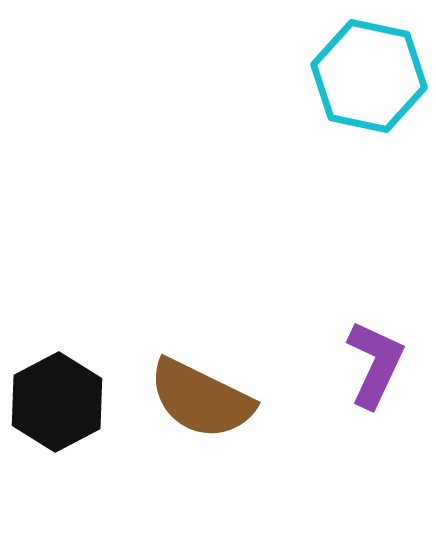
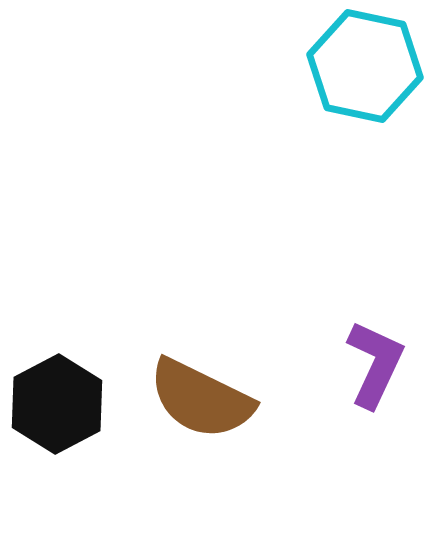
cyan hexagon: moved 4 px left, 10 px up
black hexagon: moved 2 px down
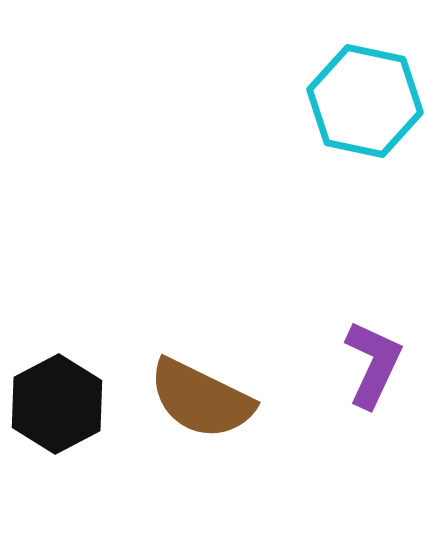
cyan hexagon: moved 35 px down
purple L-shape: moved 2 px left
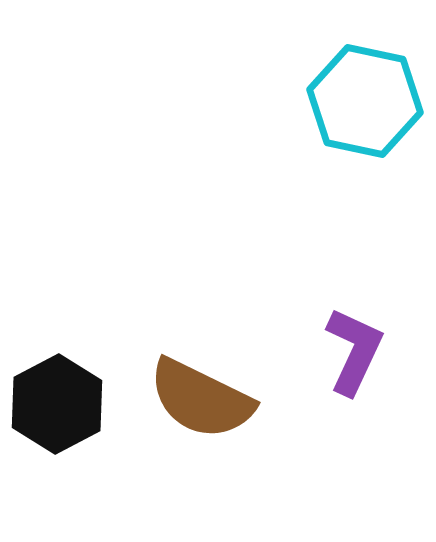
purple L-shape: moved 19 px left, 13 px up
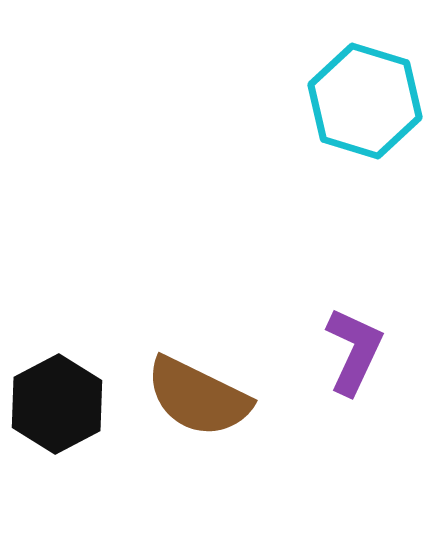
cyan hexagon: rotated 5 degrees clockwise
brown semicircle: moved 3 px left, 2 px up
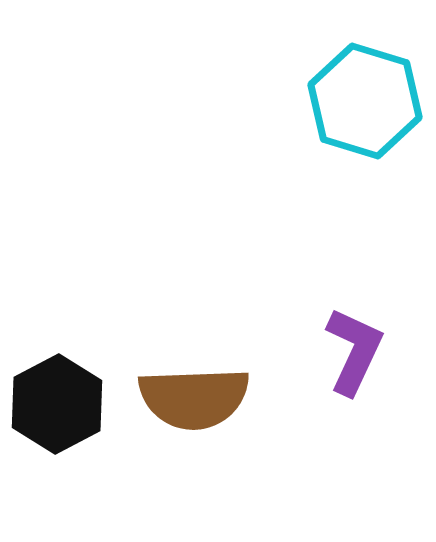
brown semicircle: moved 4 px left, 1 px down; rotated 28 degrees counterclockwise
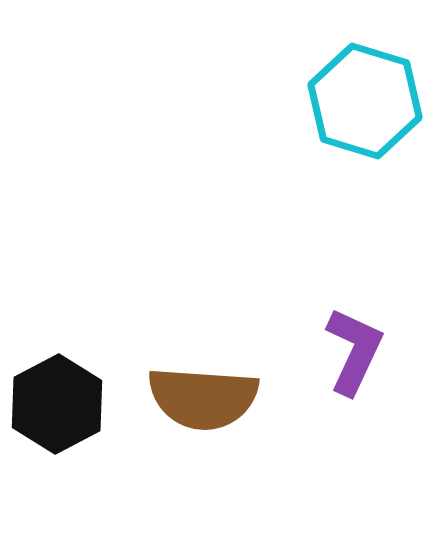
brown semicircle: moved 9 px right; rotated 6 degrees clockwise
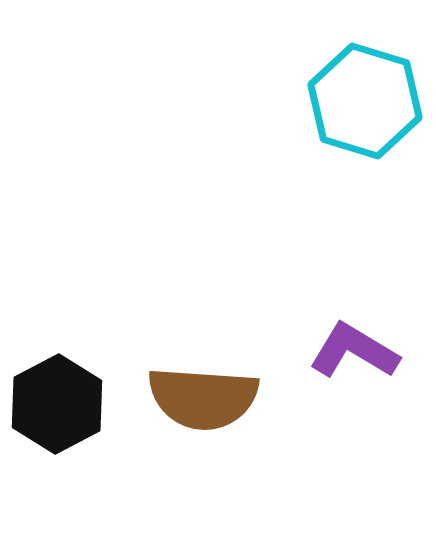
purple L-shape: rotated 84 degrees counterclockwise
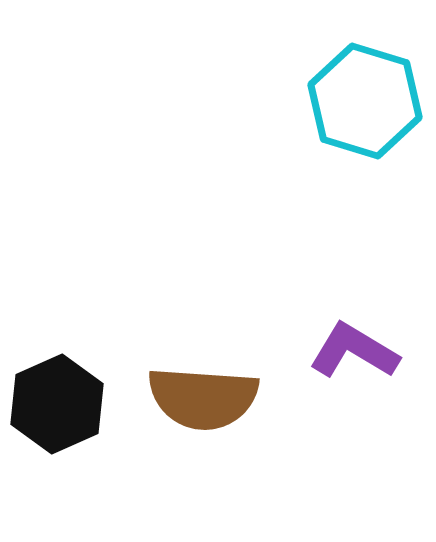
black hexagon: rotated 4 degrees clockwise
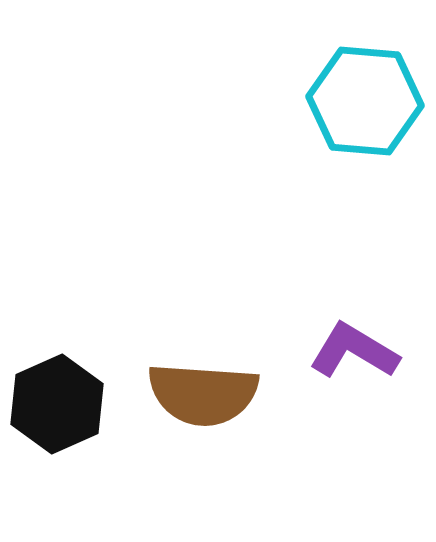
cyan hexagon: rotated 12 degrees counterclockwise
brown semicircle: moved 4 px up
